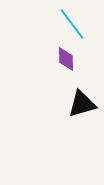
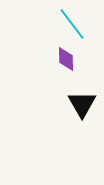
black triangle: rotated 44 degrees counterclockwise
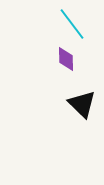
black triangle: rotated 16 degrees counterclockwise
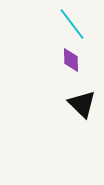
purple diamond: moved 5 px right, 1 px down
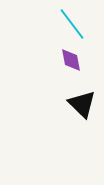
purple diamond: rotated 10 degrees counterclockwise
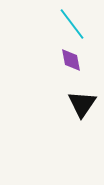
black triangle: rotated 20 degrees clockwise
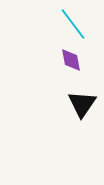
cyan line: moved 1 px right
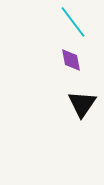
cyan line: moved 2 px up
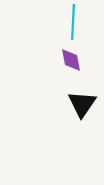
cyan line: rotated 40 degrees clockwise
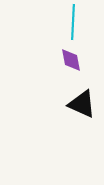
black triangle: rotated 40 degrees counterclockwise
